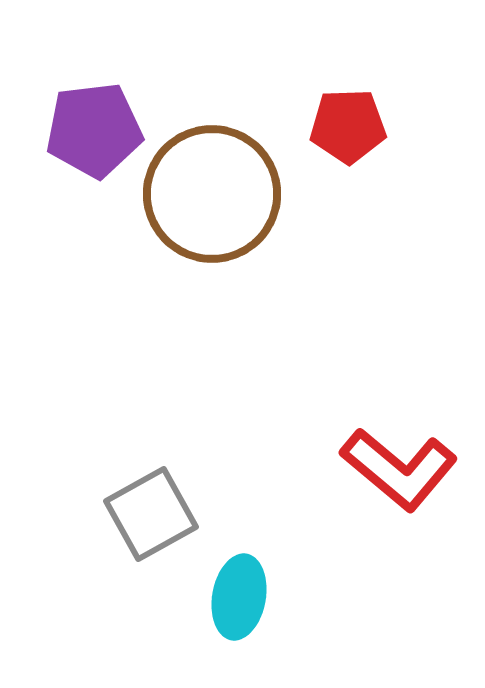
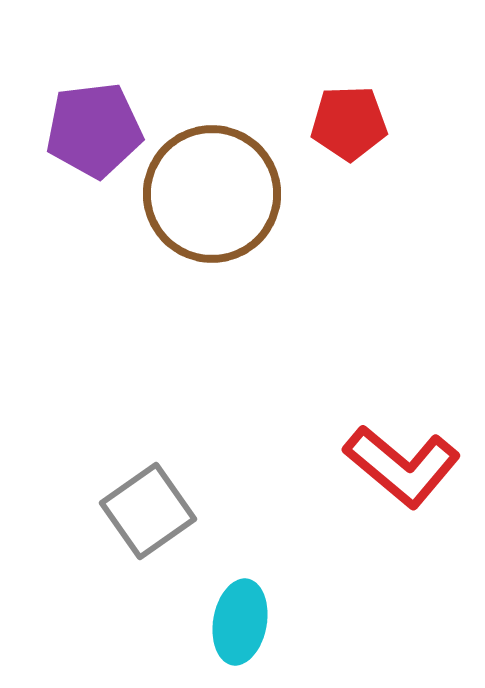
red pentagon: moved 1 px right, 3 px up
red L-shape: moved 3 px right, 3 px up
gray square: moved 3 px left, 3 px up; rotated 6 degrees counterclockwise
cyan ellipse: moved 1 px right, 25 px down
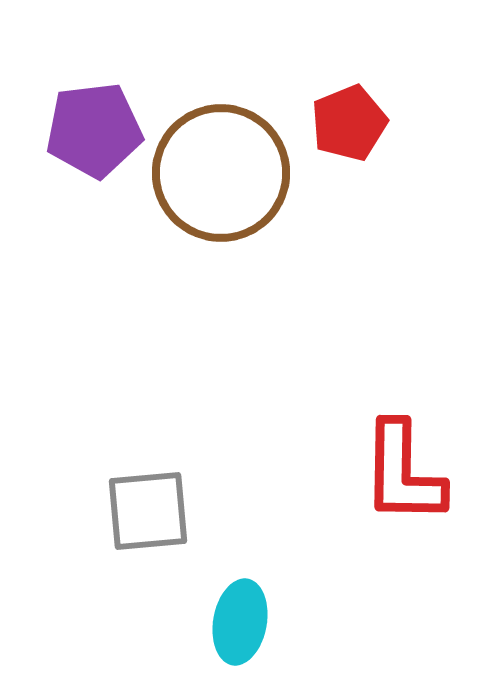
red pentagon: rotated 20 degrees counterclockwise
brown circle: moved 9 px right, 21 px up
red L-shape: moved 1 px right, 7 px down; rotated 51 degrees clockwise
gray square: rotated 30 degrees clockwise
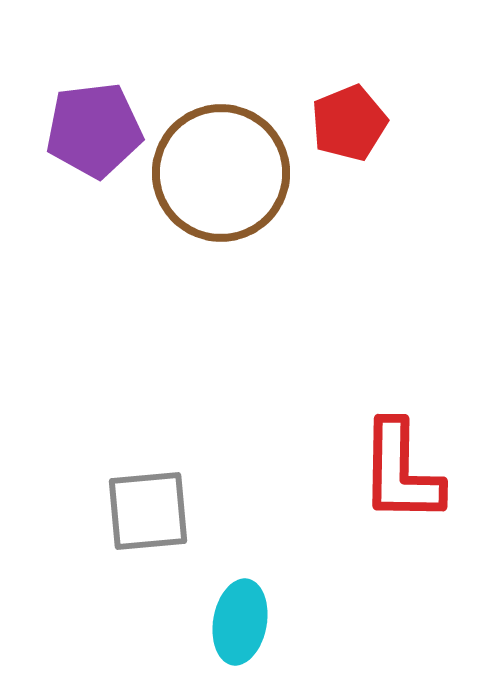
red L-shape: moved 2 px left, 1 px up
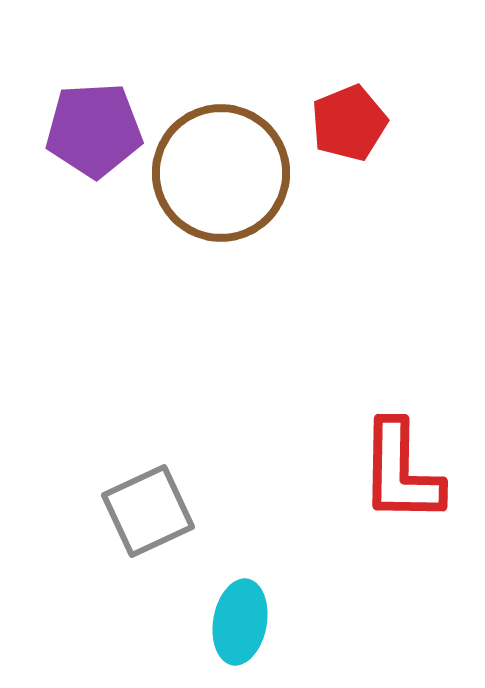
purple pentagon: rotated 4 degrees clockwise
gray square: rotated 20 degrees counterclockwise
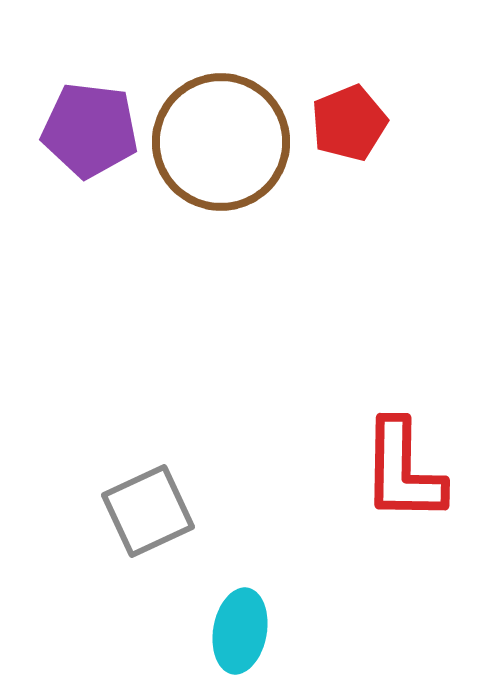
purple pentagon: moved 4 px left; rotated 10 degrees clockwise
brown circle: moved 31 px up
red L-shape: moved 2 px right, 1 px up
cyan ellipse: moved 9 px down
